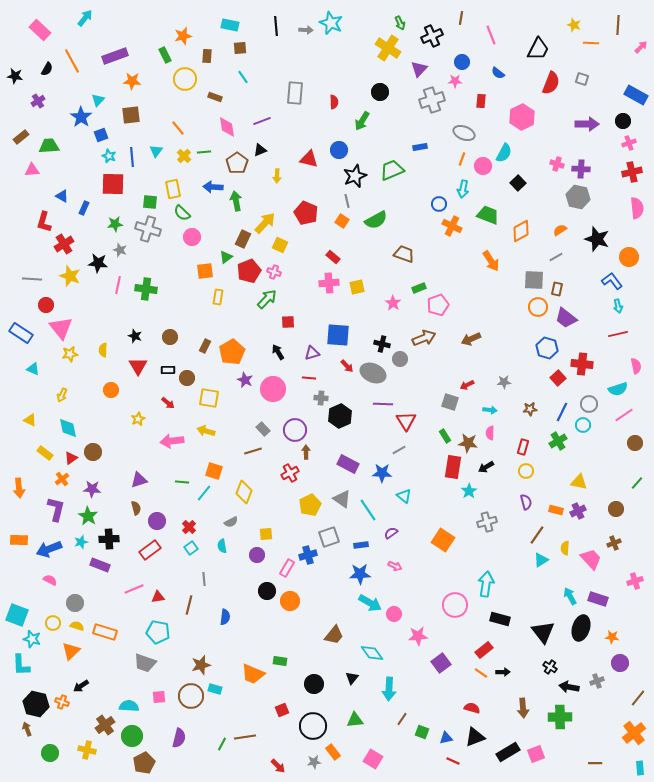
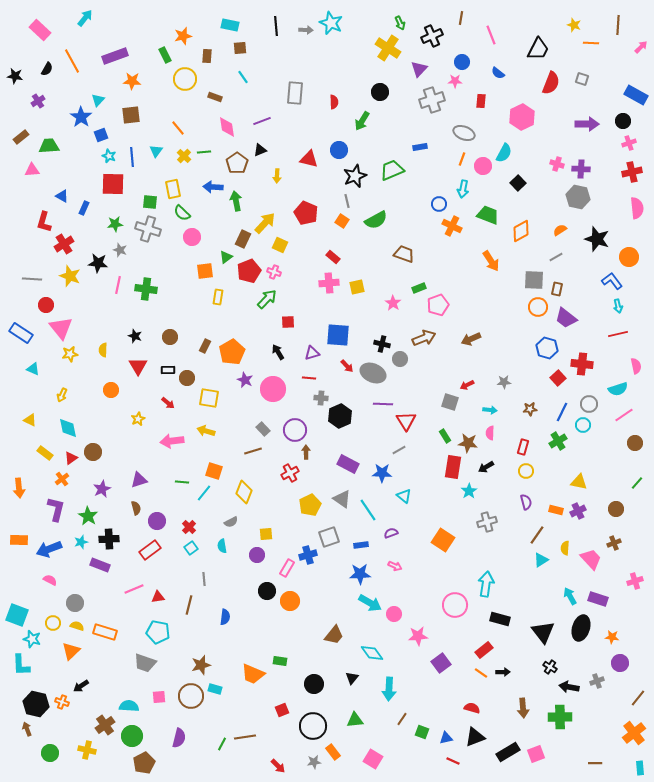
purple star at (92, 489): moved 10 px right; rotated 30 degrees counterclockwise
purple semicircle at (391, 533): rotated 16 degrees clockwise
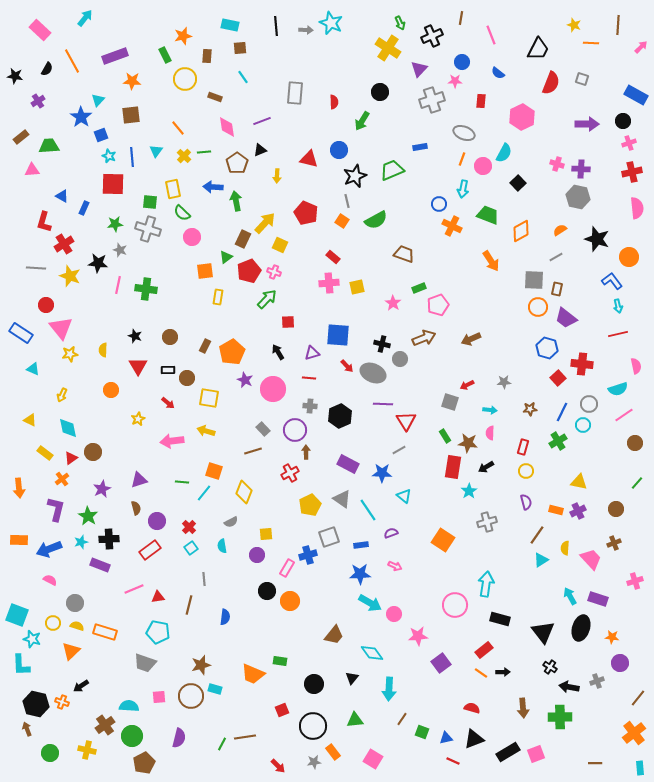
gray line at (32, 279): moved 4 px right, 11 px up
gray cross at (321, 398): moved 11 px left, 8 px down
black triangle at (475, 737): moved 1 px left, 2 px down
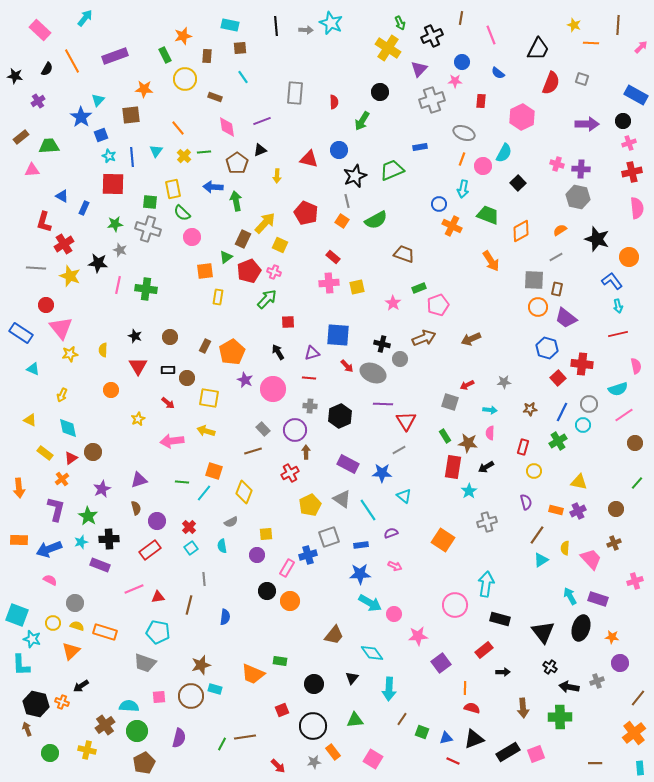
orange star at (132, 81): moved 12 px right, 8 px down
yellow circle at (526, 471): moved 8 px right
orange line at (481, 673): moved 16 px left, 15 px down; rotated 56 degrees clockwise
green circle at (132, 736): moved 5 px right, 5 px up
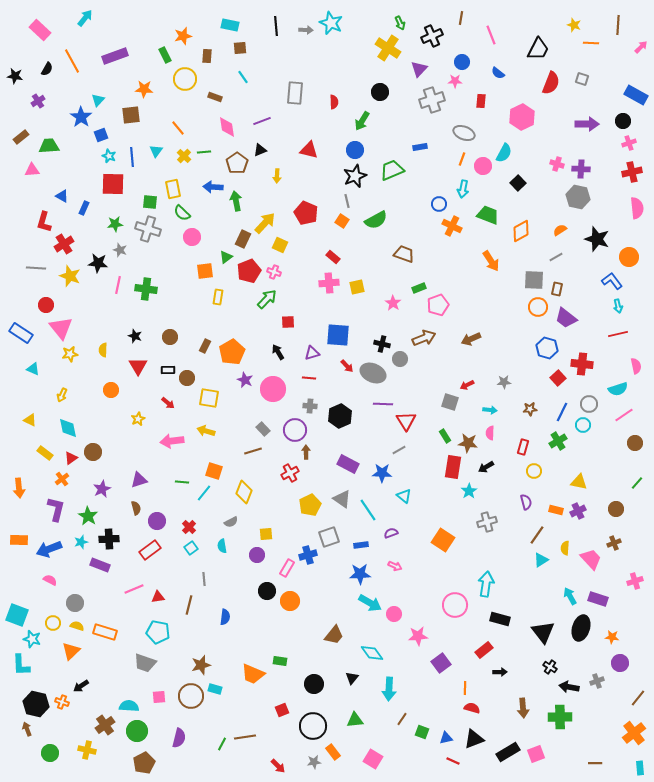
blue circle at (339, 150): moved 16 px right
red triangle at (309, 159): moved 9 px up
black arrow at (503, 672): moved 3 px left
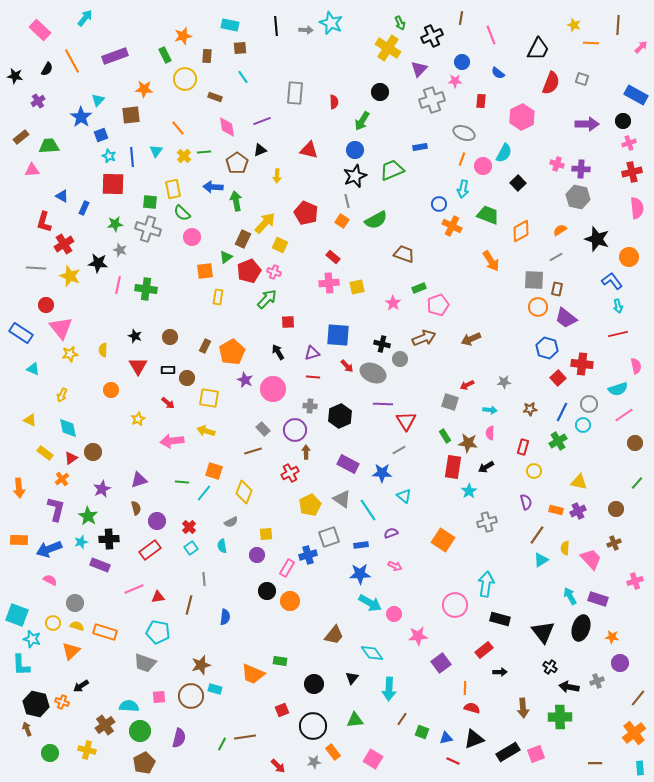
red line at (309, 378): moved 4 px right, 1 px up
green circle at (137, 731): moved 3 px right
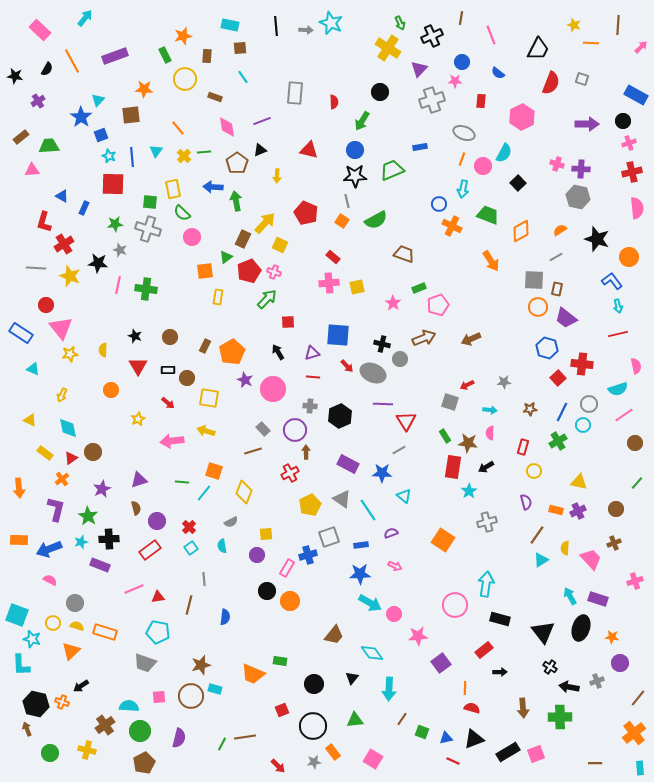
black star at (355, 176): rotated 20 degrees clockwise
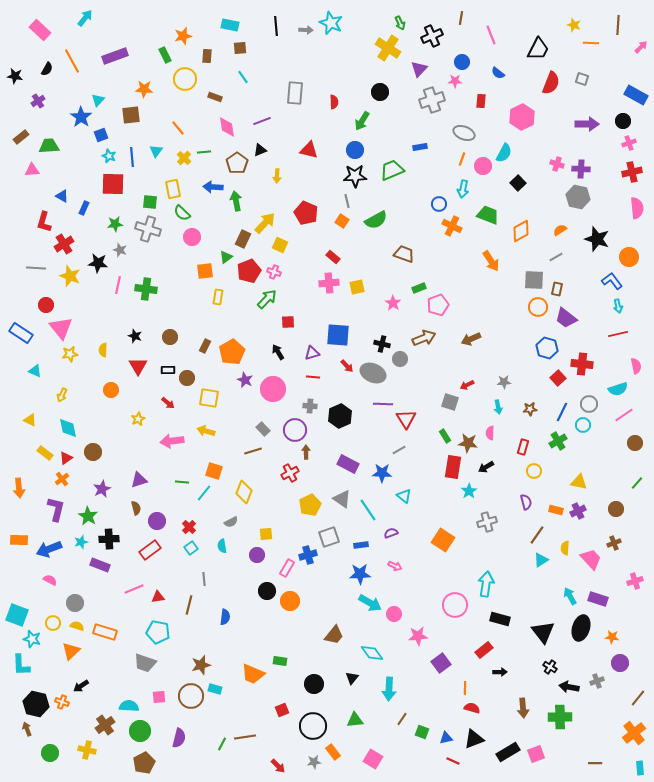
yellow cross at (184, 156): moved 2 px down
cyan triangle at (33, 369): moved 2 px right, 2 px down
cyan arrow at (490, 410): moved 8 px right, 3 px up; rotated 72 degrees clockwise
red triangle at (406, 421): moved 2 px up
red triangle at (71, 458): moved 5 px left
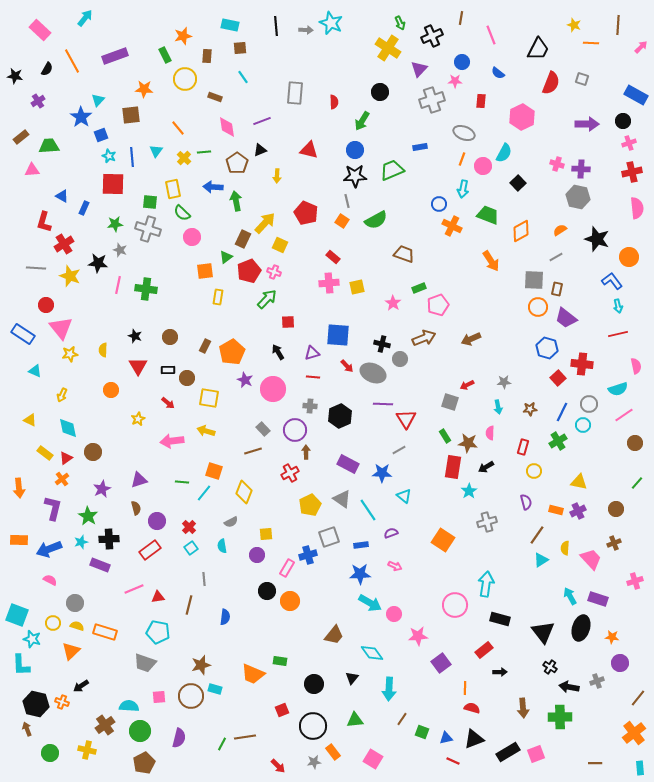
blue rectangle at (21, 333): moved 2 px right, 1 px down
purple L-shape at (56, 509): moved 3 px left, 1 px up
